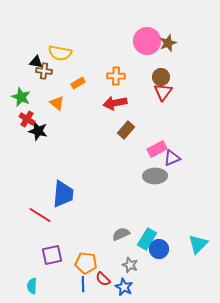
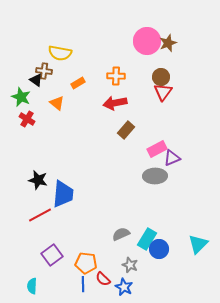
black triangle: moved 18 px down; rotated 24 degrees clockwise
black star: moved 49 px down
red line: rotated 60 degrees counterclockwise
purple square: rotated 25 degrees counterclockwise
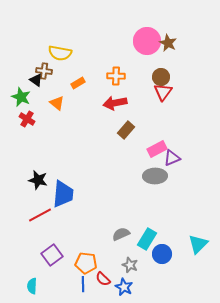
brown star: rotated 24 degrees counterclockwise
blue circle: moved 3 px right, 5 px down
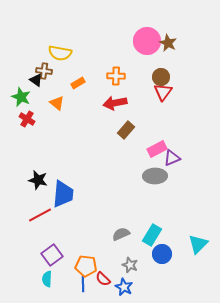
cyan rectangle: moved 5 px right, 4 px up
orange pentagon: moved 3 px down
cyan semicircle: moved 15 px right, 7 px up
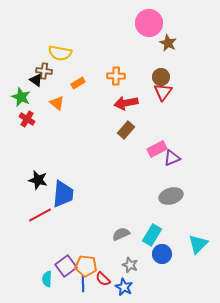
pink circle: moved 2 px right, 18 px up
red arrow: moved 11 px right
gray ellipse: moved 16 px right, 20 px down; rotated 15 degrees counterclockwise
purple square: moved 14 px right, 11 px down
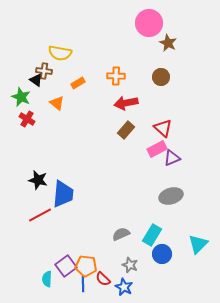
red triangle: moved 36 px down; rotated 24 degrees counterclockwise
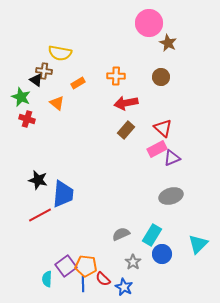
red cross: rotated 14 degrees counterclockwise
gray star: moved 3 px right, 3 px up; rotated 14 degrees clockwise
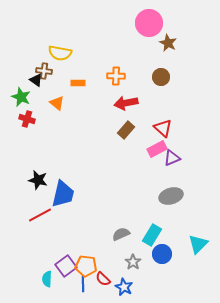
orange rectangle: rotated 32 degrees clockwise
blue trapezoid: rotated 8 degrees clockwise
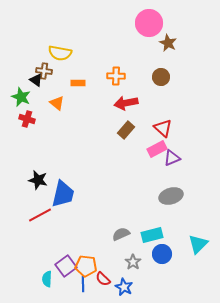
cyan rectangle: rotated 45 degrees clockwise
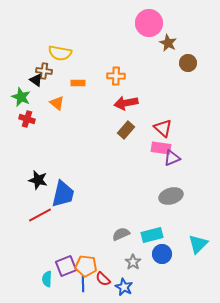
brown circle: moved 27 px right, 14 px up
pink rectangle: moved 4 px right, 1 px up; rotated 36 degrees clockwise
purple square: rotated 15 degrees clockwise
